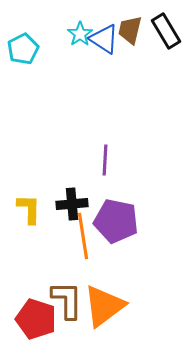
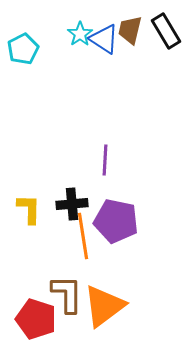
brown L-shape: moved 6 px up
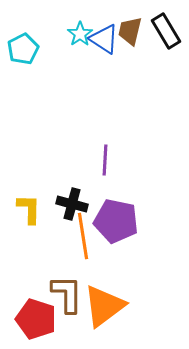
brown trapezoid: moved 1 px down
black cross: rotated 20 degrees clockwise
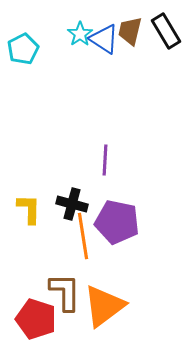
purple pentagon: moved 1 px right, 1 px down
brown L-shape: moved 2 px left, 2 px up
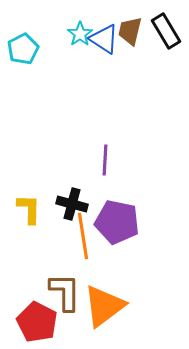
red pentagon: moved 1 px right, 3 px down; rotated 9 degrees clockwise
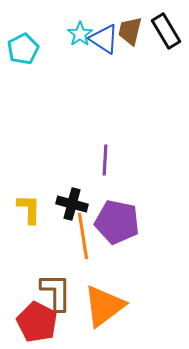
brown L-shape: moved 9 px left
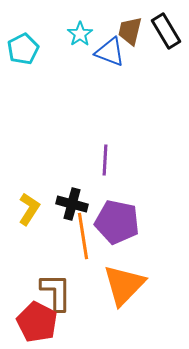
blue triangle: moved 6 px right, 13 px down; rotated 12 degrees counterclockwise
yellow L-shape: rotated 32 degrees clockwise
orange triangle: moved 20 px right, 21 px up; rotated 9 degrees counterclockwise
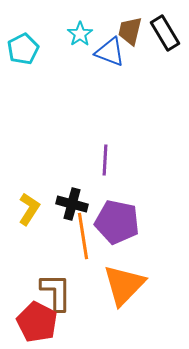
black rectangle: moved 1 px left, 2 px down
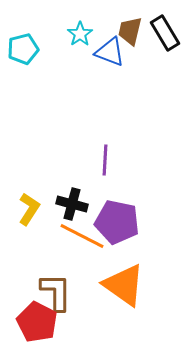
cyan pentagon: rotated 12 degrees clockwise
orange line: moved 1 px left; rotated 54 degrees counterclockwise
orange triangle: rotated 39 degrees counterclockwise
